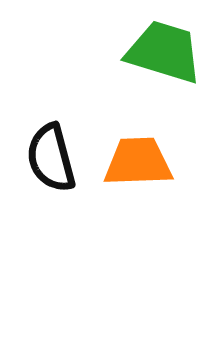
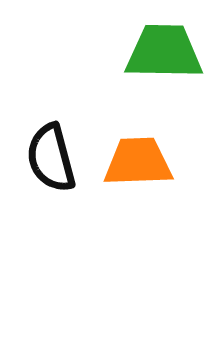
green trapezoid: rotated 16 degrees counterclockwise
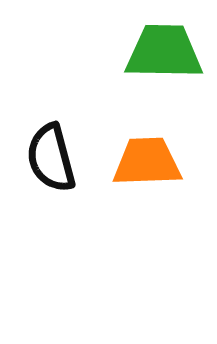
orange trapezoid: moved 9 px right
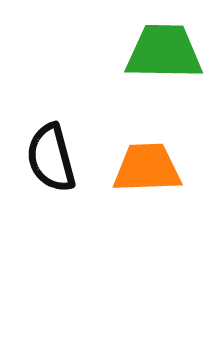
orange trapezoid: moved 6 px down
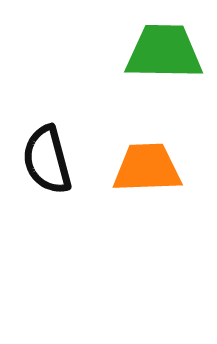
black semicircle: moved 4 px left, 2 px down
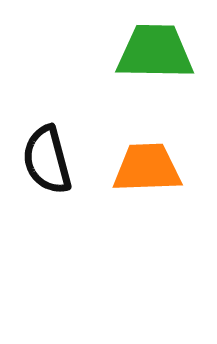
green trapezoid: moved 9 px left
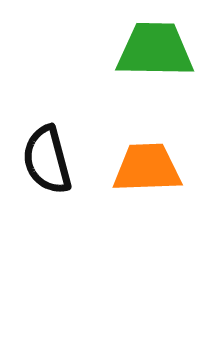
green trapezoid: moved 2 px up
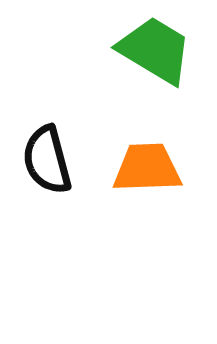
green trapezoid: rotated 30 degrees clockwise
